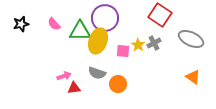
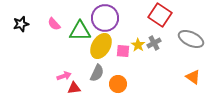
yellow ellipse: moved 3 px right, 5 px down; rotated 10 degrees clockwise
gray semicircle: rotated 84 degrees counterclockwise
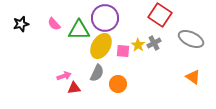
green triangle: moved 1 px left, 1 px up
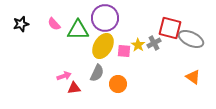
red square: moved 10 px right, 13 px down; rotated 20 degrees counterclockwise
green triangle: moved 1 px left
yellow ellipse: moved 2 px right
pink square: moved 1 px right
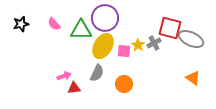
green triangle: moved 3 px right
orange triangle: moved 1 px down
orange circle: moved 6 px right
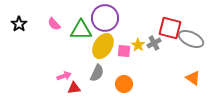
black star: moved 2 px left; rotated 21 degrees counterclockwise
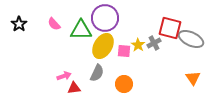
orange triangle: rotated 21 degrees clockwise
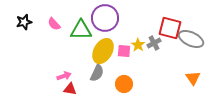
black star: moved 5 px right, 2 px up; rotated 21 degrees clockwise
yellow ellipse: moved 5 px down
red triangle: moved 4 px left, 1 px down; rotated 16 degrees clockwise
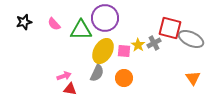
orange circle: moved 6 px up
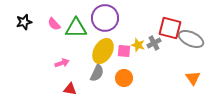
green triangle: moved 5 px left, 2 px up
yellow star: rotated 16 degrees counterclockwise
pink arrow: moved 2 px left, 13 px up
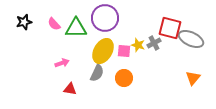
orange triangle: rotated 14 degrees clockwise
